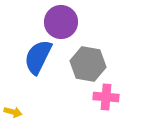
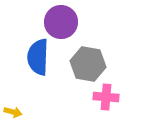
blue semicircle: rotated 24 degrees counterclockwise
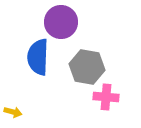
gray hexagon: moved 1 px left, 3 px down
